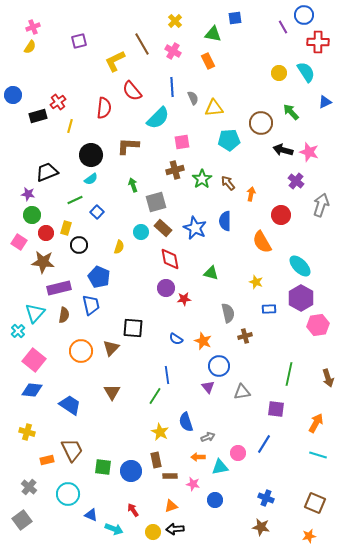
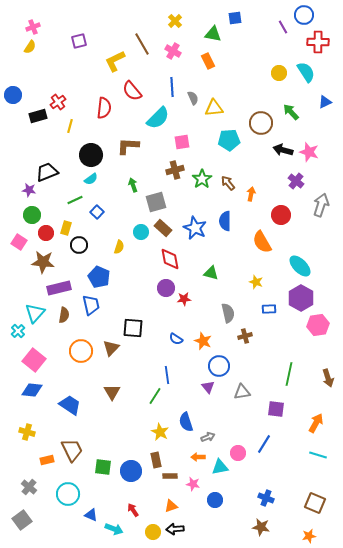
purple star at (28, 194): moved 1 px right, 4 px up
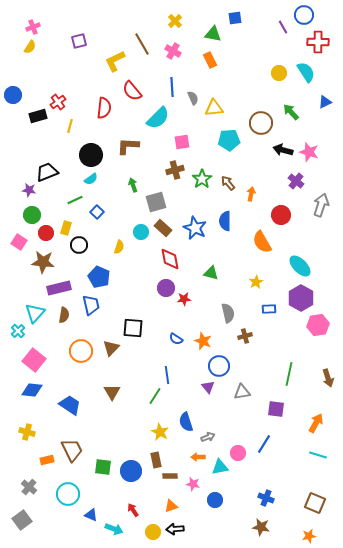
orange rectangle at (208, 61): moved 2 px right, 1 px up
yellow star at (256, 282): rotated 24 degrees clockwise
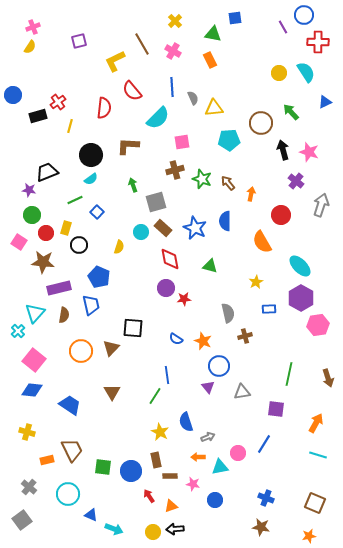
black arrow at (283, 150): rotated 60 degrees clockwise
green star at (202, 179): rotated 18 degrees counterclockwise
green triangle at (211, 273): moved 1 px left, 7 px up
red arrow at (133, 510): moved 16 px right, 14 px up
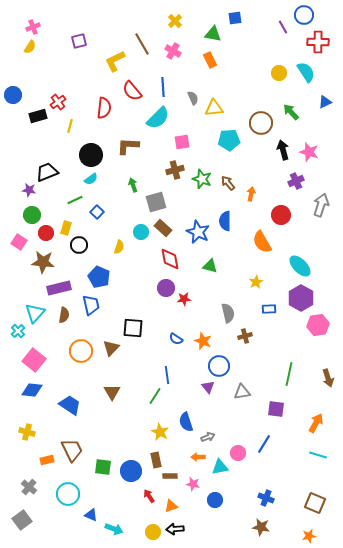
blue line at (172, 87): moved 9 px left
purple cross at (296, 181): rotated 28 degrees clockwise
blue star at (195, 228): moved 3 px right, 4 px down
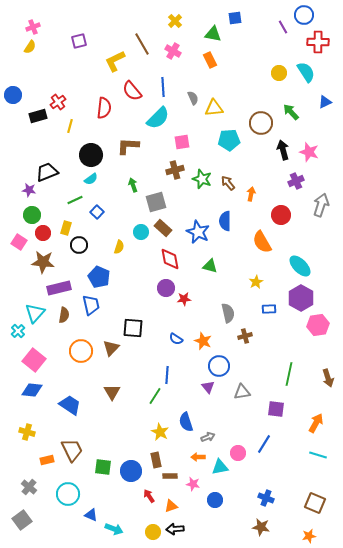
red circle at (46, 233): moved 3 px left
blue line at (167, 375): rotated 12 degrees clockwise
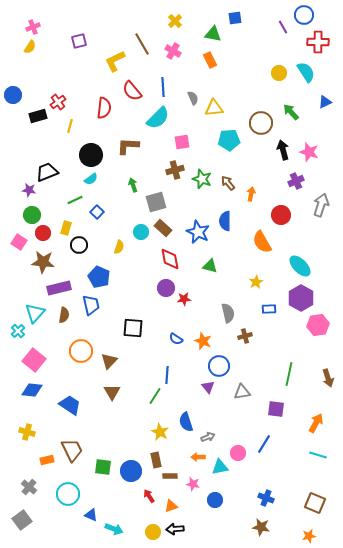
brown triangle at (111, 348): moved 2 px left, 13 px down
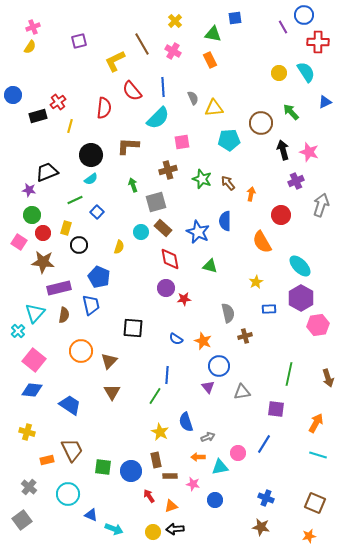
brown cross at (175, 170): moved 7 px left
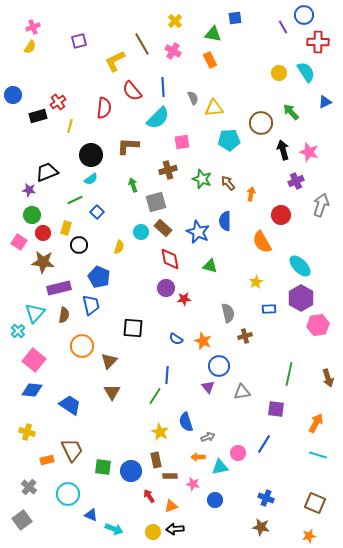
orange circle at (81, 351): moved 1 px right, 5 px up
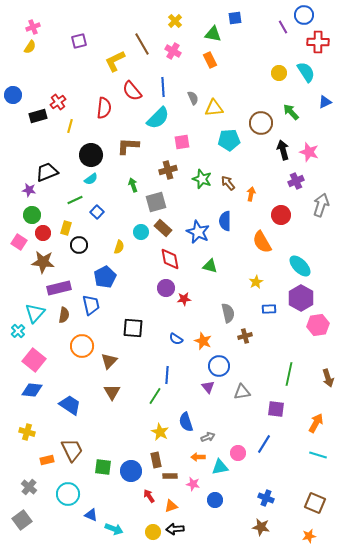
blue pentagon at (99, 277): moved 6 px right; rotated 20 degrees clockwise
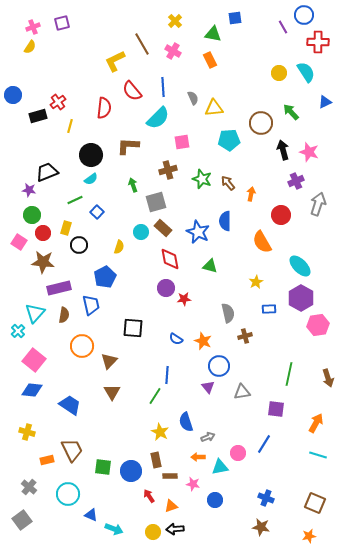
purple square at (79, 41): moved 17 px left, 18 px up
gray arrow at (321, 205): moved 3 px left, 1 px up
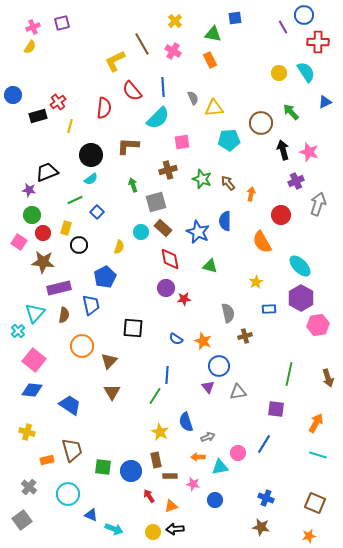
gray triangle at (242, 392): moved 4 px left
brown trapezoid at (72, 450): rotated 10 degrees clockwise
